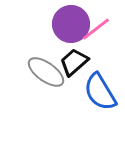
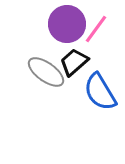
purple circle: moved 4 px left
pink line: rotated 16 degrees counterclockwise
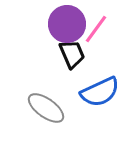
black trapezoid: moved 2 px left, 8 px up; rotated 108 degrees clockwise
gray ellipse: moved 36 px down
blue semicircle: rotated 84 degrees counterclockwise
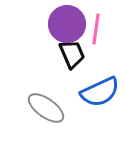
pink line: rotated 28 degrees counterclockwise
